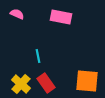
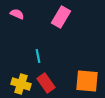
pink rectangle: rotated 70 degrees counterclockwise
yellow cross: rotated 24 degrees counterclockwise
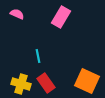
orange square: rotated 20 degrees clockwise
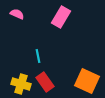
red rectangle: moved 1 px left, 1 px up
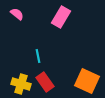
pink semicircle: rotated 16 degrees clockwise
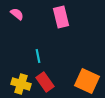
pink rectangle: rotated 45 degrees counterclockwise
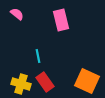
pink rectangle: moved 3 px down
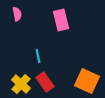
pink semicircle: rotated 40 degrees clockwise
yellow cross: rotated 24 degrees clockwise
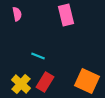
pink rectangle: moved 5 px right, 5 px up
cyan line: rotated 56 degrees counterclockwise
red rectangle: rotated 66 degrees clockwise
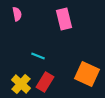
pink rectangle: moved 2 px left, 4 px down
orange square: moved 7 px up
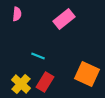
pink semicircle: rotated 16 degrees clockwise
pink rectangle: rotated 65 degrees clockwise
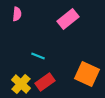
pink rectangle: moved 4 px right
red rectangle: rotated 24 degrees clockwise
